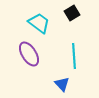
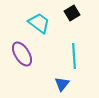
purple ellipse: moved 7 px left
blue triangle: rotated 21 degrees clockwise
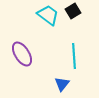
black square: moved 1 px right, 2 px up
cyan trapezoid: moved 9 px right, 8 px up
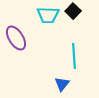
black square: rotated 14 degrees counterclockwise
cyan trapezoid: rotated 145 degrees clockwise
purple ellipse: moved 6 px left, 16 px up
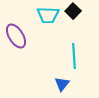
purple ellipse: moved 2 px up
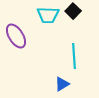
blue triangle: rotated 21 degrees clockwise
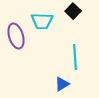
cyan trapezoid: moved 6 px left, 6 px down
purple ellipse: rotated 15 degrees clockwise
cyan line: moved 1 px right, 1 px down
